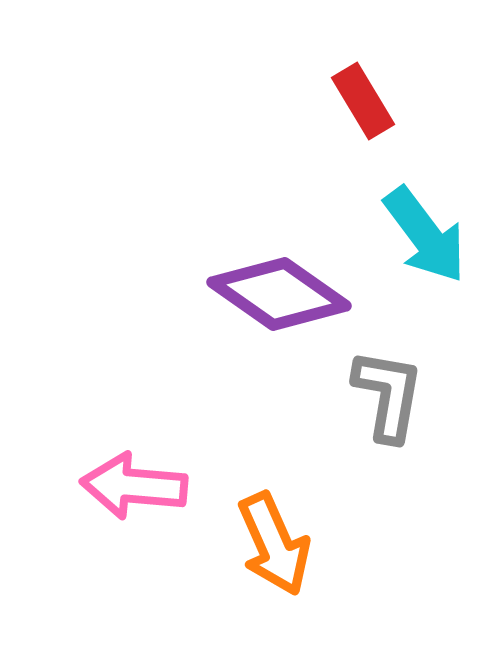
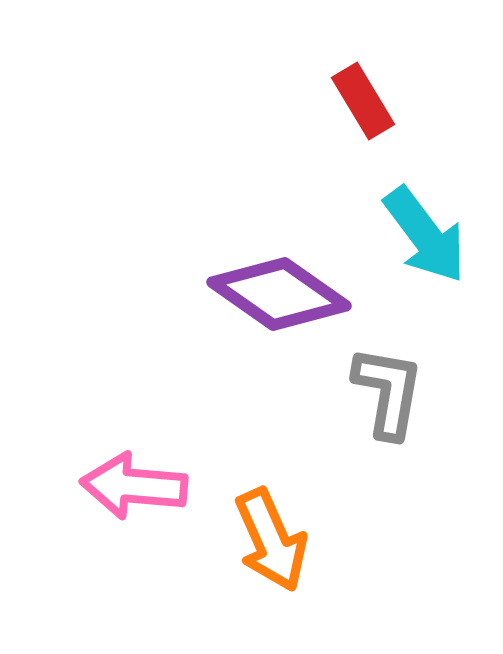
gray L-shape: moved 3 px up
orange arrow: moved 3 px left, 4 px up
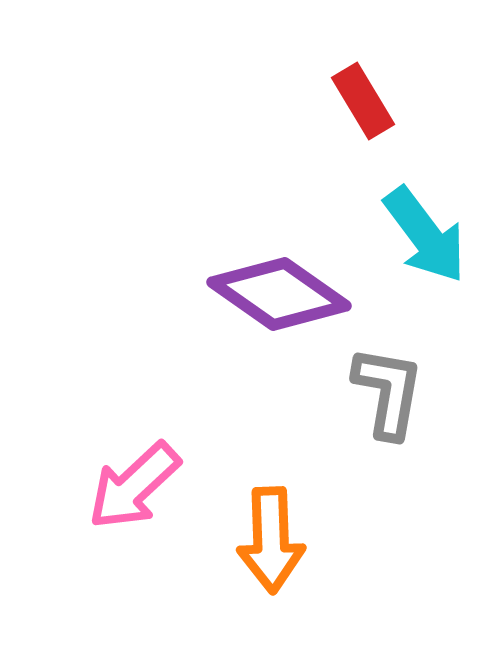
pink arrow: rotated 48 degrees counterclockwise
orange arrow: rotated 22 degrees clockwise
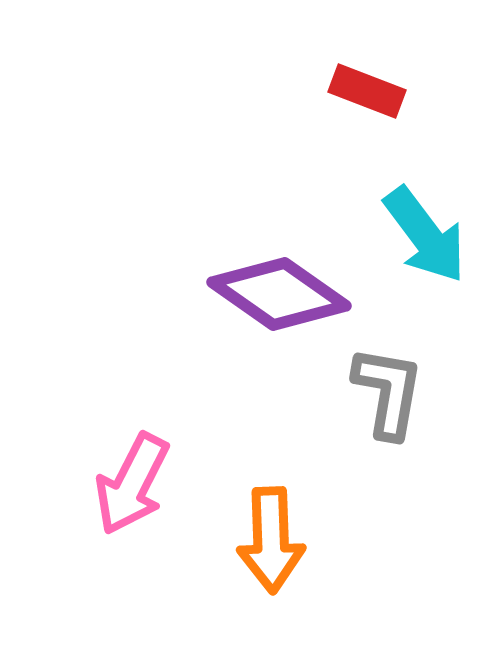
red rectangle: moved 4 px right, 10 px up; rotated 38 degrees counterclockwise
pink arrow: moved 2 px left, 2 px up; rotated 20 degrees counterclockwise
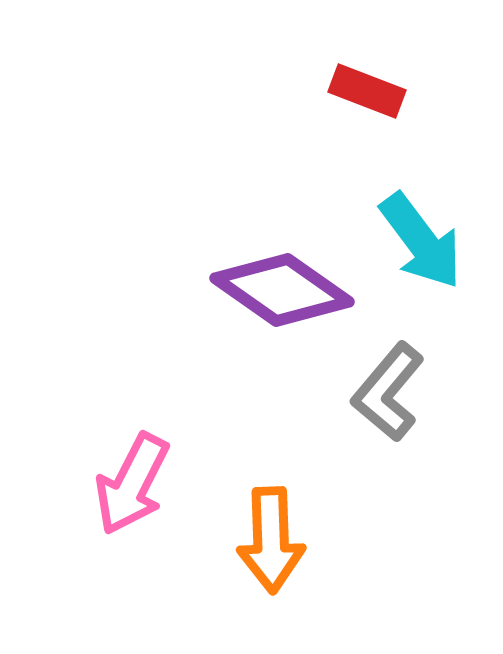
cyan arrow: moved 4 px left, 6 px down
purple diamond: moved 3 px right, 4 px up
gray L-shape: rotated 150 degrees counterclockwise
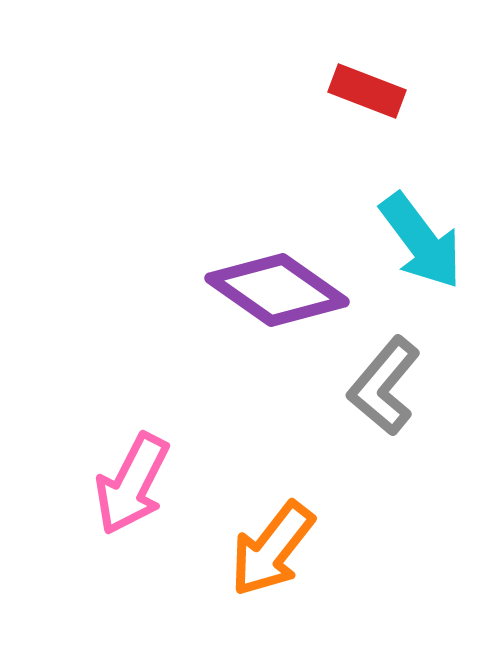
purple diamond: moved 5 px left
gray L-shape: moved 4 px left, 6 px up
orange arrow: moved 1 px right, 9 px down; rotated 40 degrees clockwise
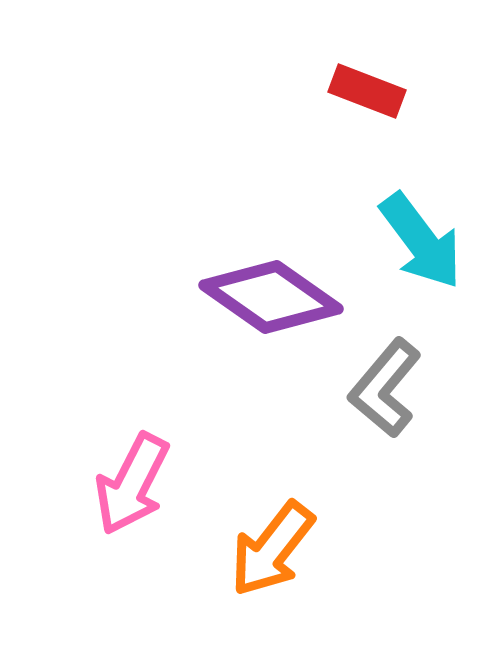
purple diamond: moved 6 px left, 7 px down
gray L-shape: moved 1 px right, 2 px down
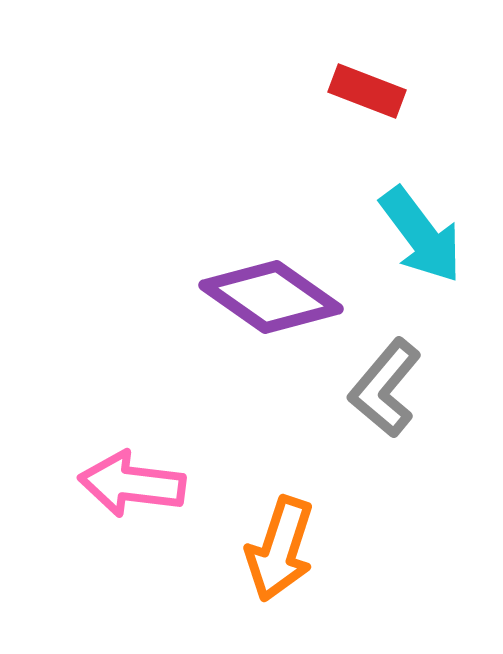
cyan arrow: moved 6 px up
pink arrow: rotated 70 degrees clockwise
orange arrow: moved 8 px right; rotated 20 degrees counterclockwise
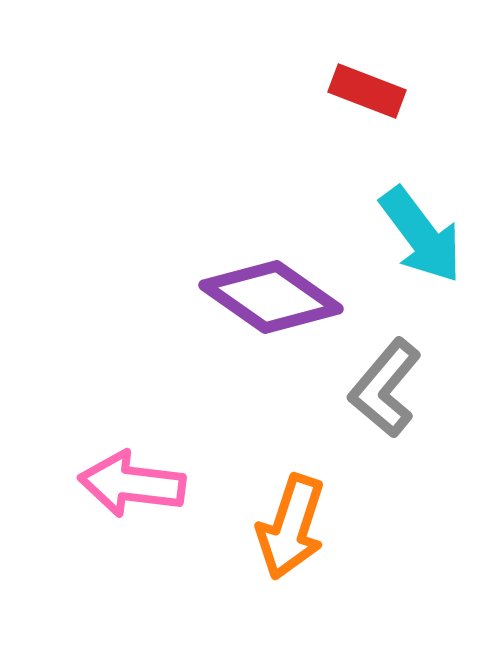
orange arrow: moved 11 px right, 22 px up
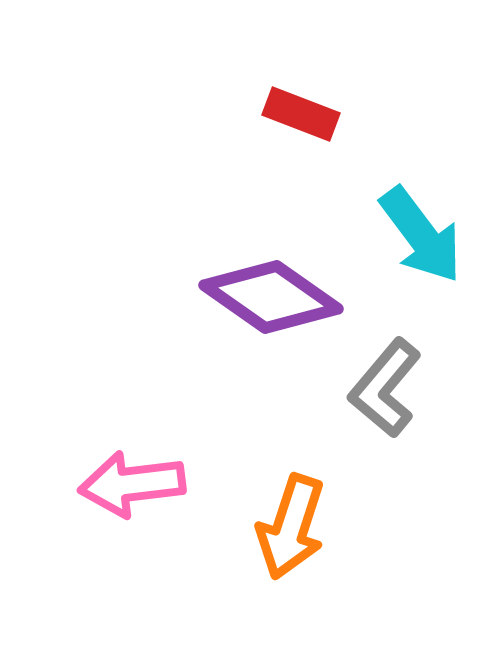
red rectangle: moved 66 px left, 23 px down
pink arrow: rotated 14 degrees counterclockwise
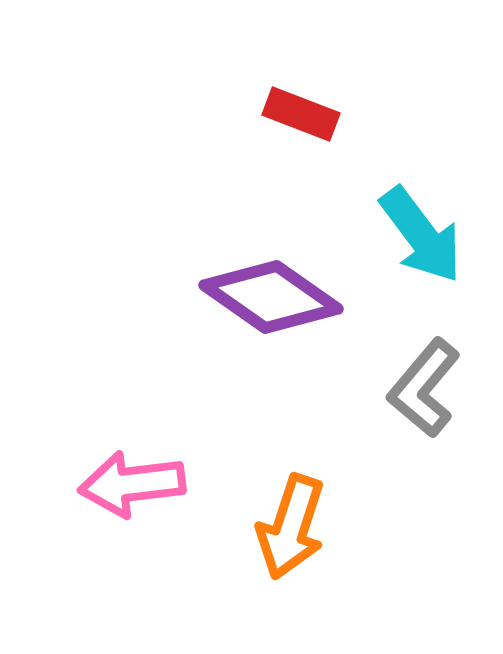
gray L-shape: moved 39 px right
